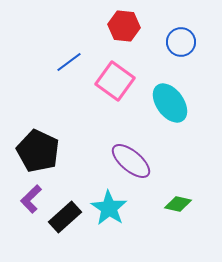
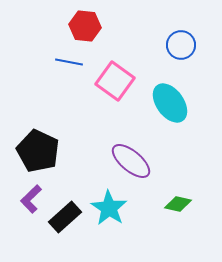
red hexagon: moved 39 px left
blue circle: moved 3 px down
blue line: rotated 48 degrees clockwise
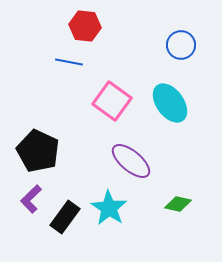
pink square: moved 3 px left, 20 px down
black rectangle: rotated 12 degrees counterclockwise
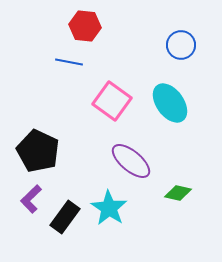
green diamond: moved 11 px up
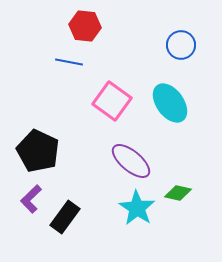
cyan star: moved 28 px right
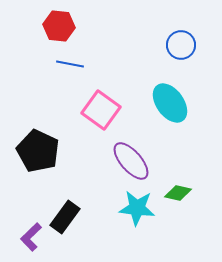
red hexagon: moved 26 px left
blue line: moved 1 px right, 2 px down
pink square: moved 11 px left, 9 px down
purple ellipse: rotated 9 degrees clockwise
purple L-shape: moved 38 px down
cyan star: rotated 27 degrees counterclockwise
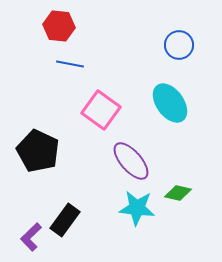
blue circle: moved 2 px left
black rectangle: moved 3 px down
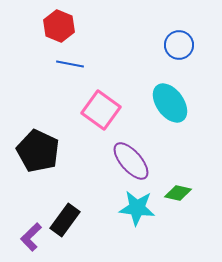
red hexagon: rotated 16 degrees clockwise
